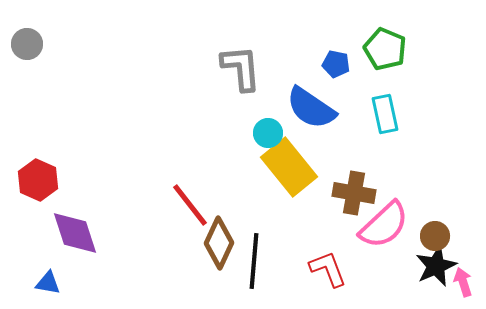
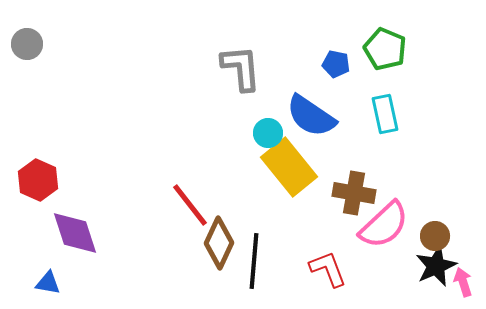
blue semicircle: moved 8 px down
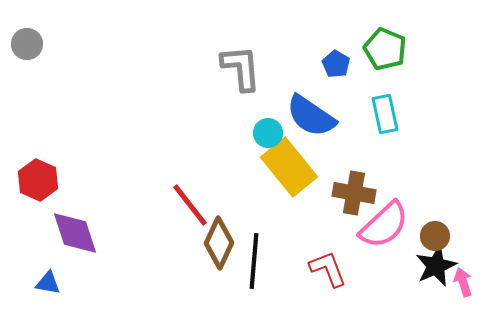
blue pentagon: rotated 20 degrees clockwise
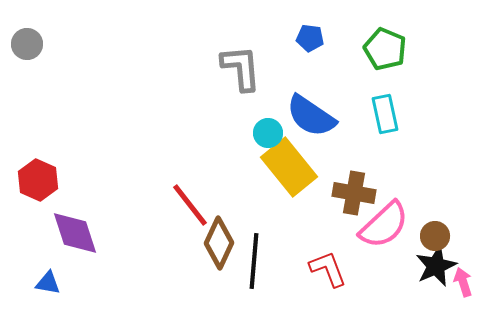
blue pentagon: moved 26 px left, 26 px up; rotated 24 degrees counterclockwise
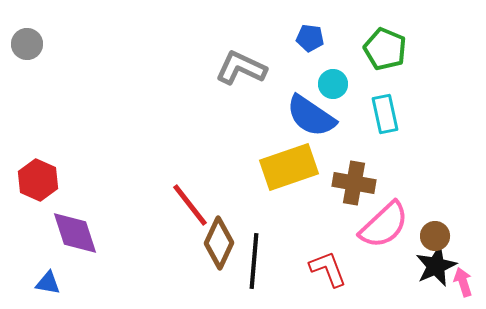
gray L-shape: rotated 60 degrees counterclockwise
cyan circle: moved 65 px right, 49 px up
yellow rectangle: rotated 70 degrees counterclockwise
brown cross: moved 10 px up
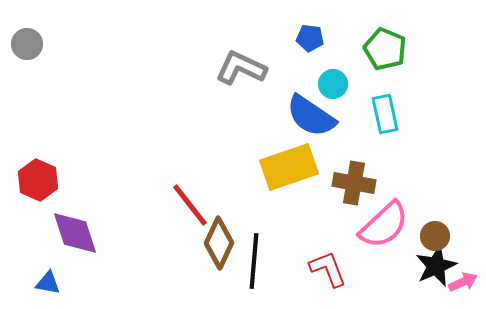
pink arrow: rotated 84 degrees clockwise
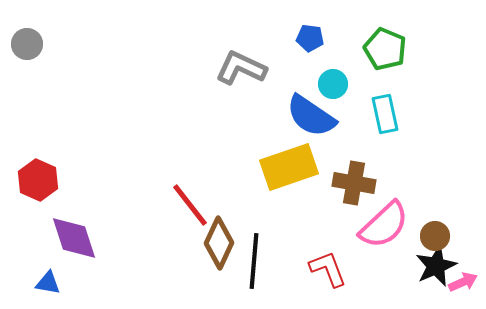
purple diamond: moved 1 px left, 5 px down
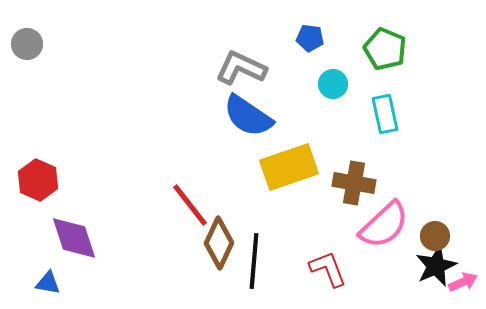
blue semicircle: moved 63 px left
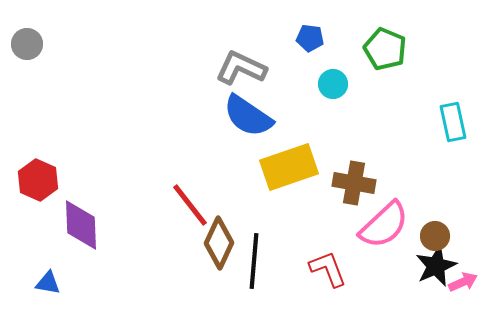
cyan rectangle: moved 68 px right, 8 px down
purple diamond: moved 7 px right, 13 px up; rotated 16 degrees clockwise
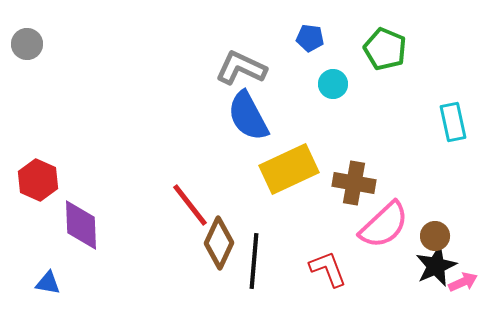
blue semicircle: rotated 28 degrees clockwise
yellow rectangle: moved 2 px down; rotated 6 degrees counterclockwise
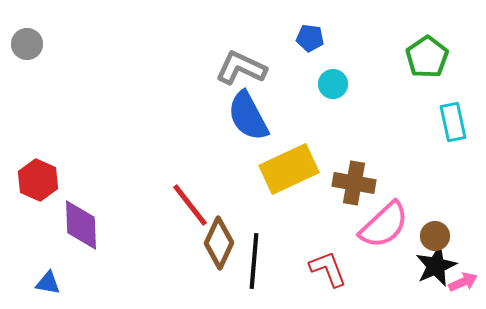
green pentagon: moved 42 px right, 8 px down; rotated 15 degrees clockwise
